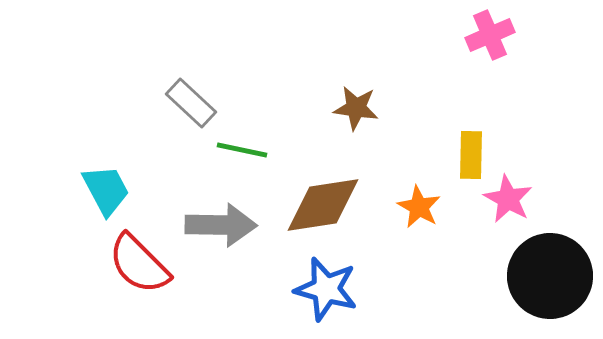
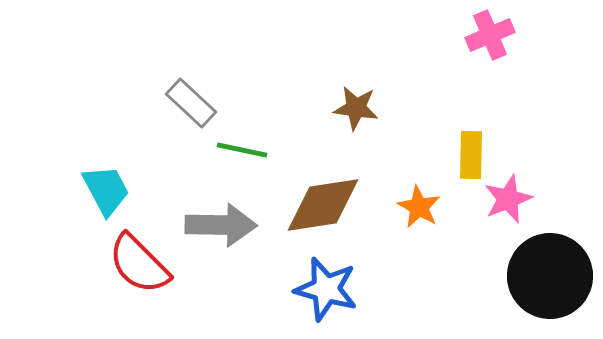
pink star: rotated 21 degrees clockwise
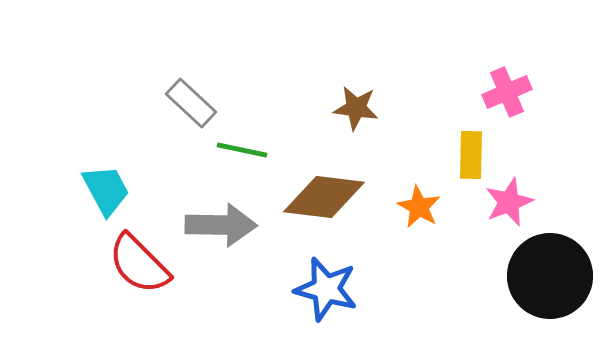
pink cross: moved 17 px right, 57 px down
pink star: moved 1 px right, 3 px down
brown diamond: moved 1 px right, 8 px up; rotated 16 degrees clockwise
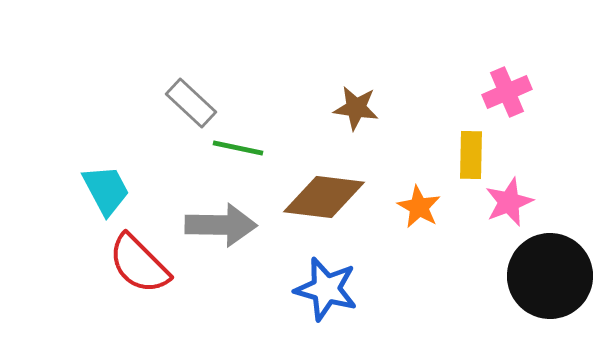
green line: moved 4 px left, 2 px up
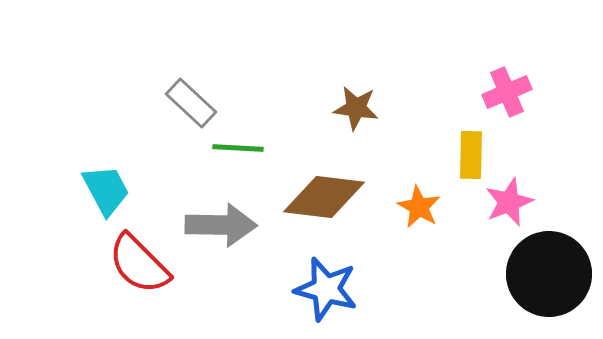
green line: rotated 9 degrees counterclockwise
black circle: moved 1 px left, 2 px up
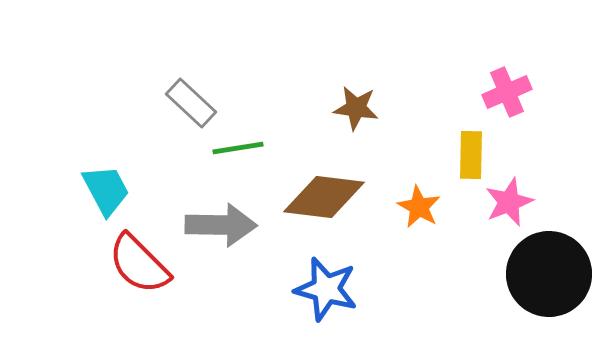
green line: rotated 12 degrees counterclockwise
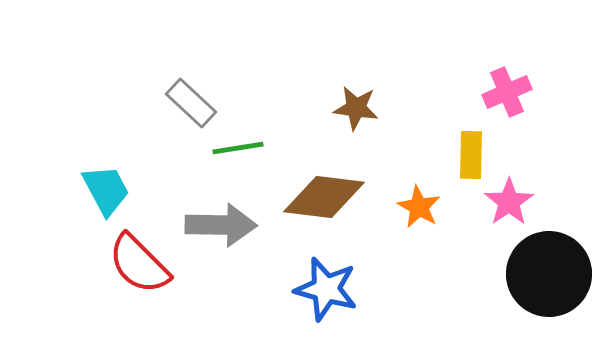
pink star: rotated 12 degrees counterclockwise
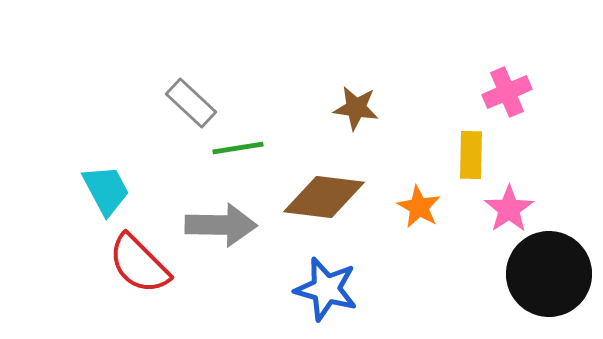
pink star: moved 7 px down
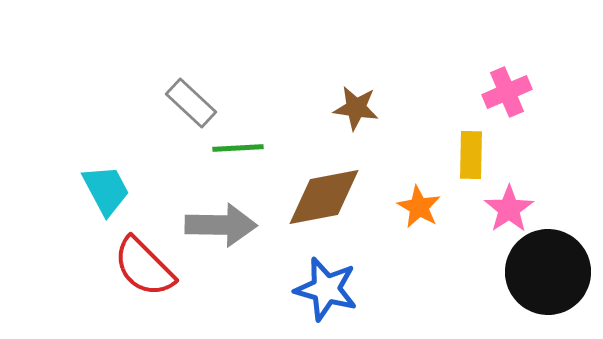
green line: rotated 6 degrees clockwise
brown diamond: rotated 18 degrees counterclockwise
red semicircle: moved 5 px right, 3 px down
black circle: moved 1 px left, 2 px up
